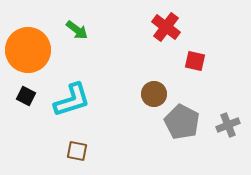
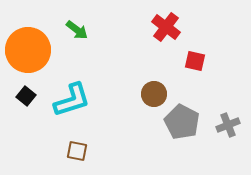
black square: rotated 12 degrees clockwise
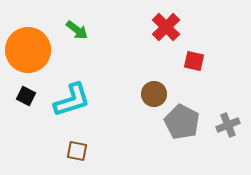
red cross: rotated 8 degrees clockwise
red square: moved 1 px left
black square: rotated 12 degrees counterclockwise
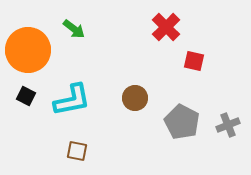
green arrow: moved 3 px left, 1 px up
brown circle: moved 19 px left, 4 px down
cyan L-shape: rotated 6 degrees clockwise
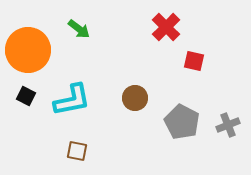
green arrow: moved 5 px right
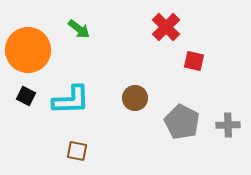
cyan L-shape: moved 1 px left; rotated 9 degrees clockwise
gray cross: rotated 20 degrees clockwise
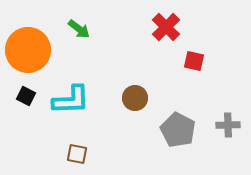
gray pentagon: moved 4 px left, 8 px down
brown square: moved 3 px down
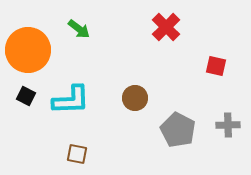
red square: moved 22 px right, 5 px down
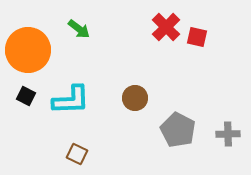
red square: moved 19 px left, 29 px up
gray cross: moved 9 px down
brown square: rotated 15 degrees clockwise
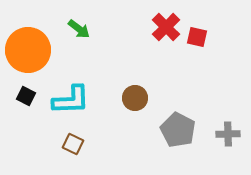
brown square: moved 4 px left, 10 px up
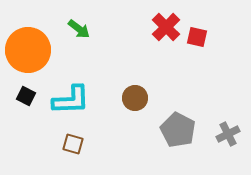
gray cross: rotated 25 degrees counterclockwise
brown square: rotated 10 degrees counterclockwise
